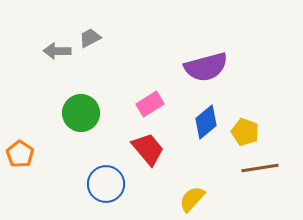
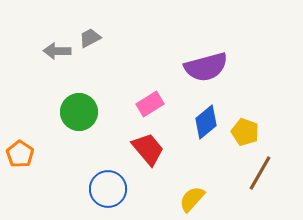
green circle: moved 2 px left, 1 px up
brown line: moved 5 px down; rotated 51 degrees counterclockwise
blue circle: moved 2 px right, 5 px down
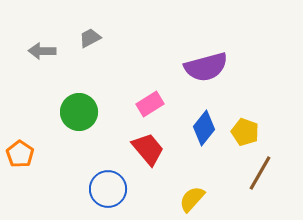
gray arrow: moved 15 px left
blue diamond: moved 2 px left, 6 px down; rotated 12 degrees counterclockwise
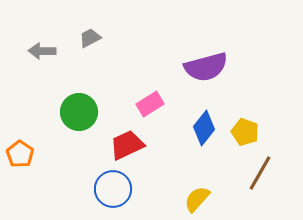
red trapezoid: moved 21 px left, 4 px up; rotated 75 degrees counterclockwise
blue circle: moved 5 px right
yellow semicircle: moved 5 px right
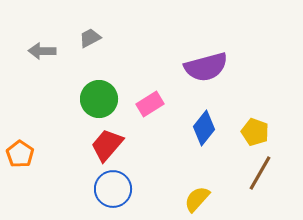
green circle: moved 20 px right, 13 px up
yellow pentagon: moved 10 px right
red trapezoid: moved 20 px left; rotated 24 degrees counterclockwise
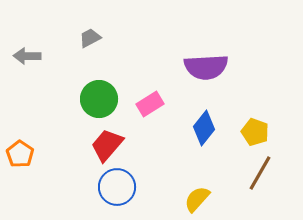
gray arrow: moved 15 px left, 5 px down
purple semicircle: rotated 12 degrees clockwise
blue circle: moved 4 px right, 2 px up
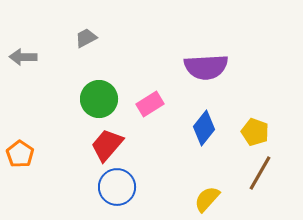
gray trapezoid: moved 4 px left
gray arrow: moved 4 px left, 1 px down
yellow semicircle: moved 10 px right
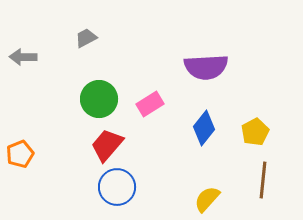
yellow pentagon: rotated 24 degrees clockwise
orange pentagon: rotated 16 degrees clockwise
brown line: moved 3 px right, 7 px down; rotated 24 degrees counterclockwise
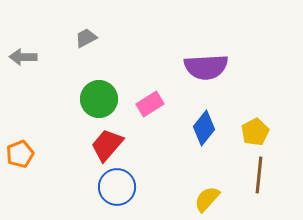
brown line: moved 4 px left, 5 px up
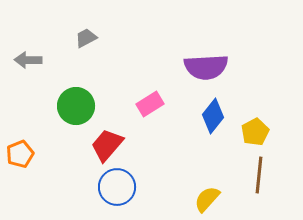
gray arrow: moved 5 px right, 3 px down
green circle: moved 23 px left, 7 px down
blue diamond: moved 9 px right, 12 px up
